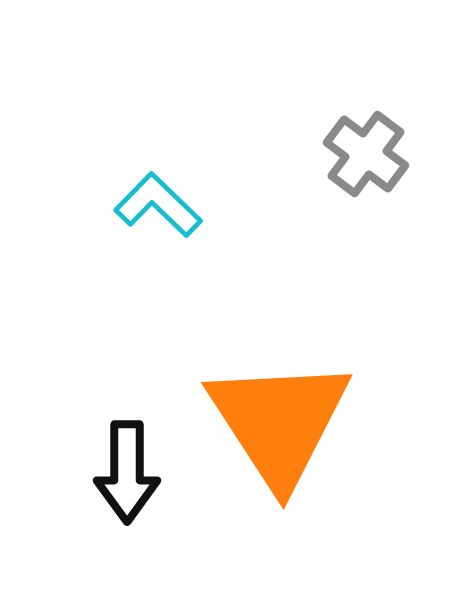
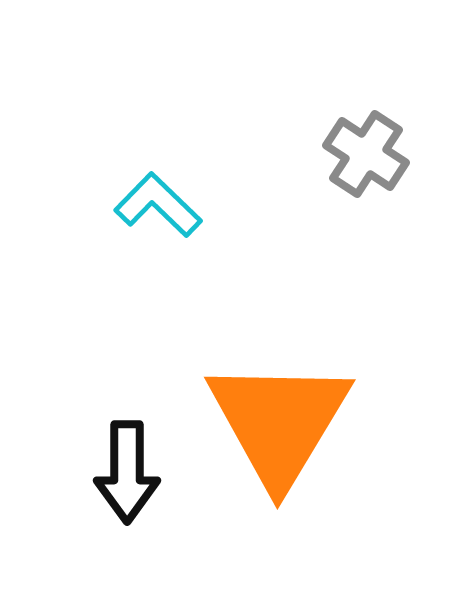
gray cross: rotated 4 degrees counterclockwise
orange triangle: rotated 4 degrees clockwise
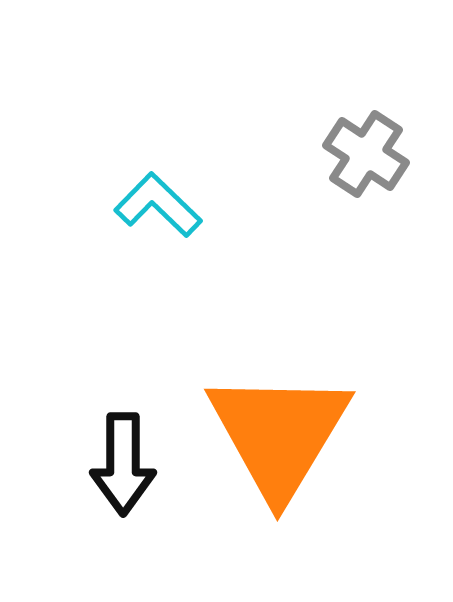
orange triangle: moved 12 px down
black arrow: moved 4 px left, 8 px up
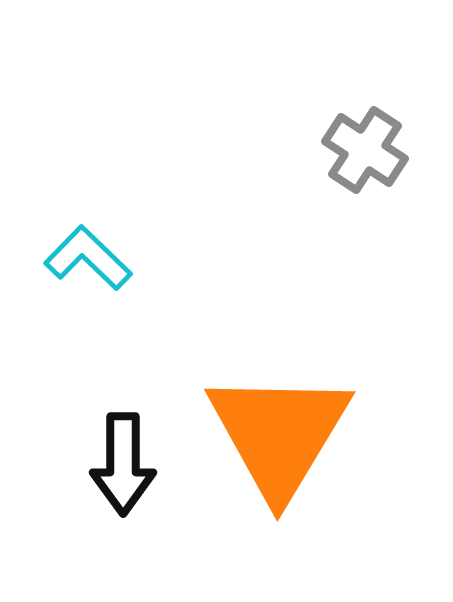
gray cross: moved 1 px left, 4 px up
cyan L-shape: moved 70 px left, 53 px down
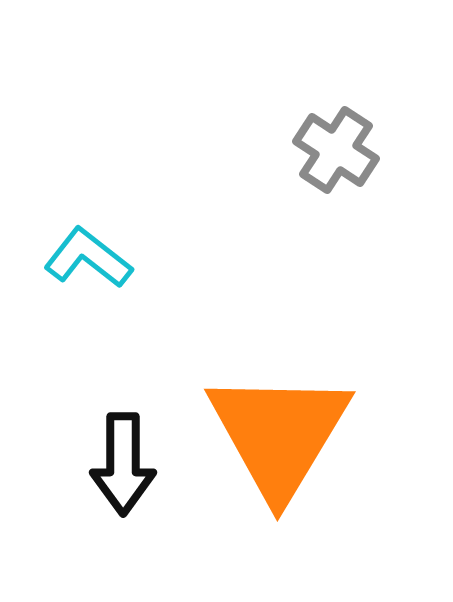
gray cross: moved 29 px left
cyan L-shape: rotated 6 degrees counterclockwise
